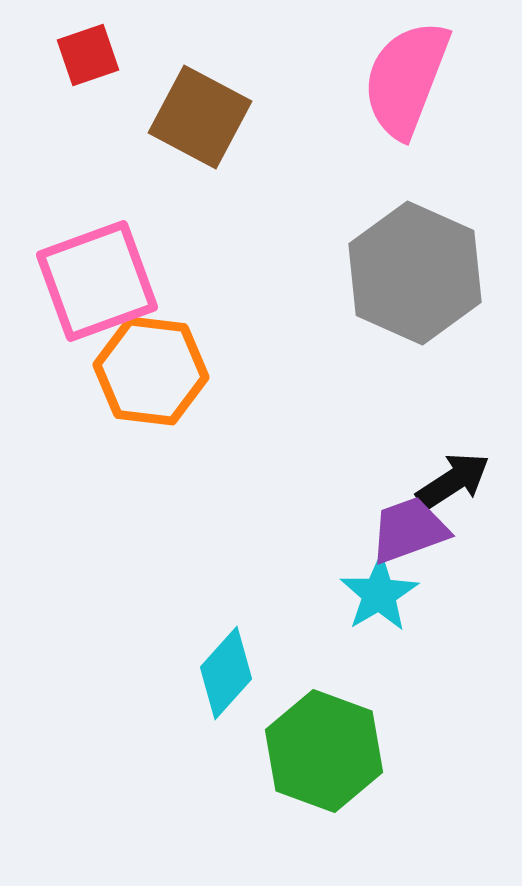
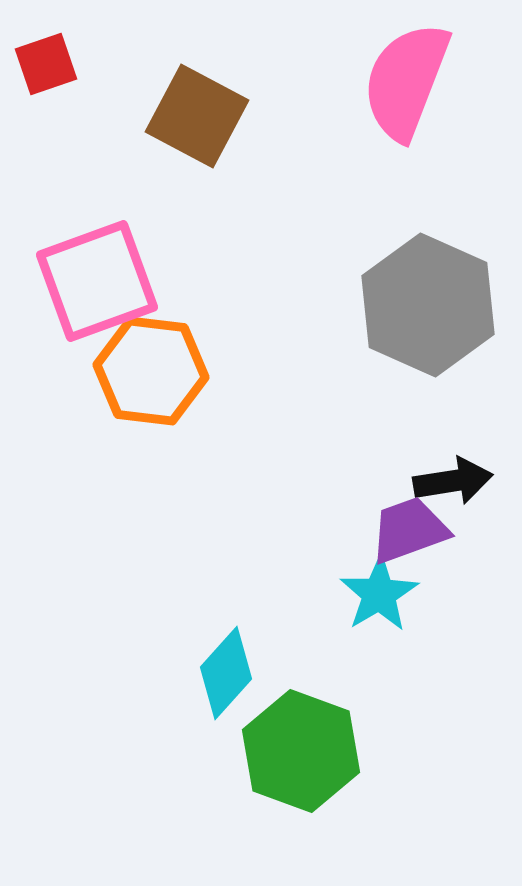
red square: moved 42 px left, 9 px down
pink semicircle: moved 2 px down
brown square: moved 3 px left, 1 px up
gray hexagon: moved 13 px right, 32 px down
black arrow: rotated 24 degrees clockwise
green hexagon: moved 23 px left
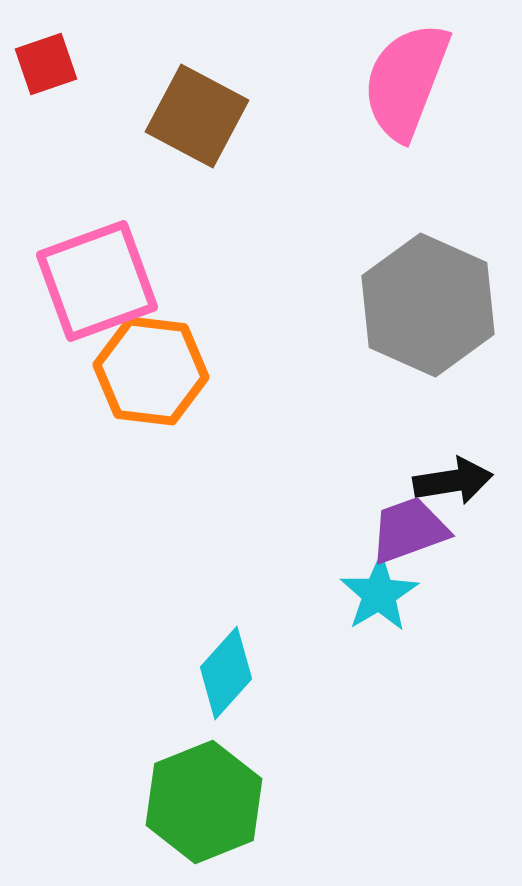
green hexagon: moved 97 px left, 51 px down; rotated 18 degrees clockwise
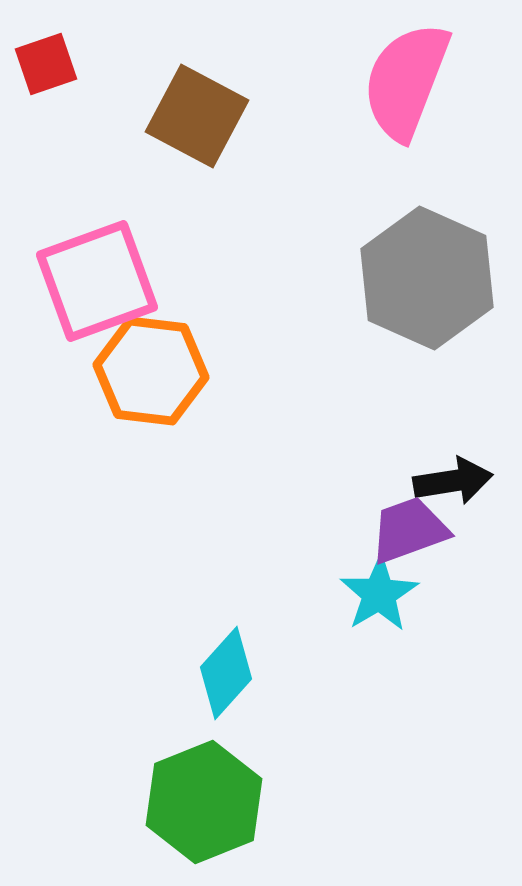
gray hexagon: moved 1 px left, 27 px up
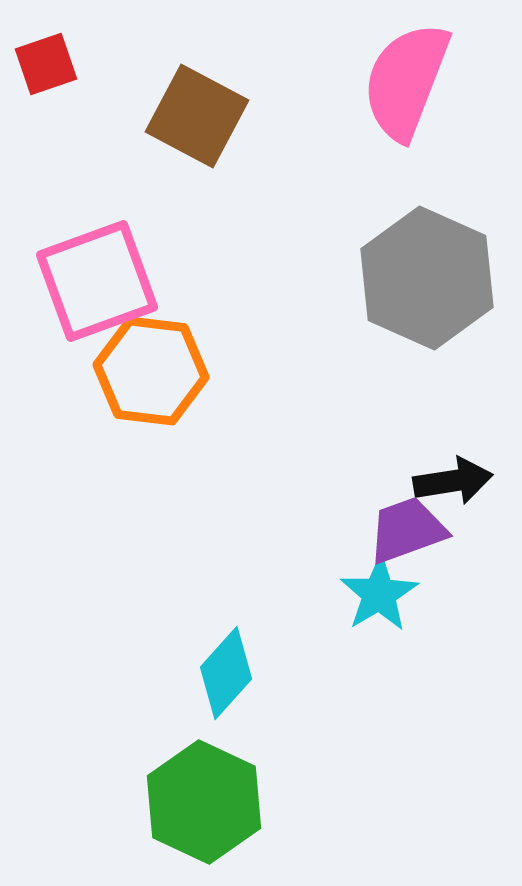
purple trapezoid: moved 2 px left
green hexagon: rotated 13 degrees counterclockwise
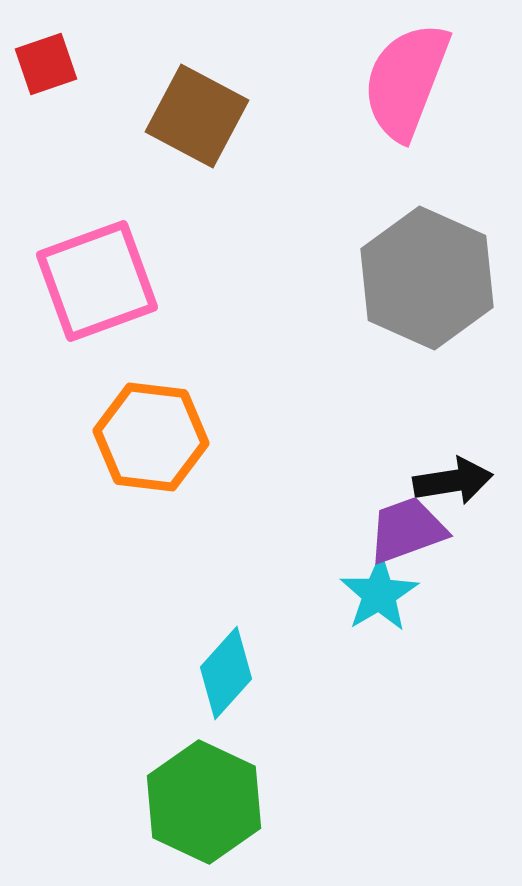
orange hexagon: moved 66 px down
